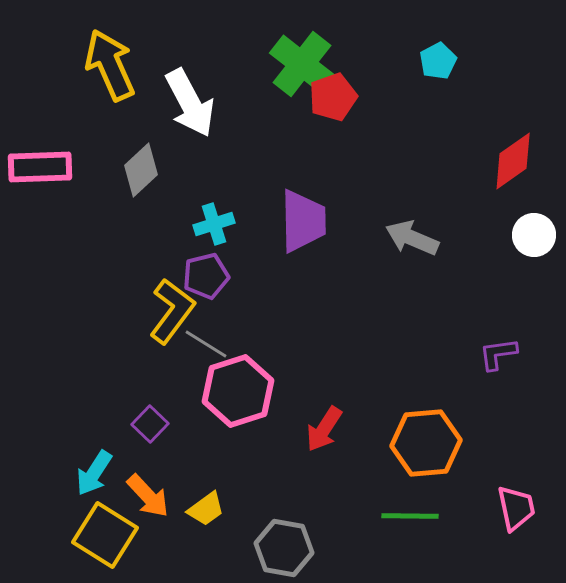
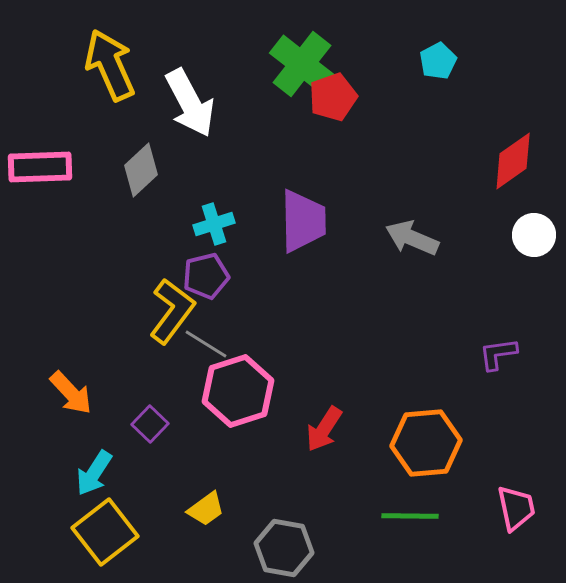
orange arrow: moved 77 px left, 103 px up
yellow square: moved 3 px up; rotated 20 degrees clockwise
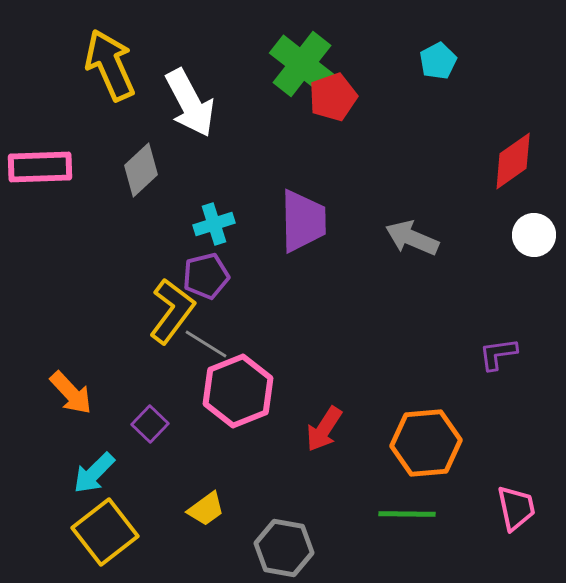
pink hexagon: rotated 4 degrees counterclockwise
cyan arrow: rotated 12 degrees clockwise
green line: moved 3 px left, 2 px up
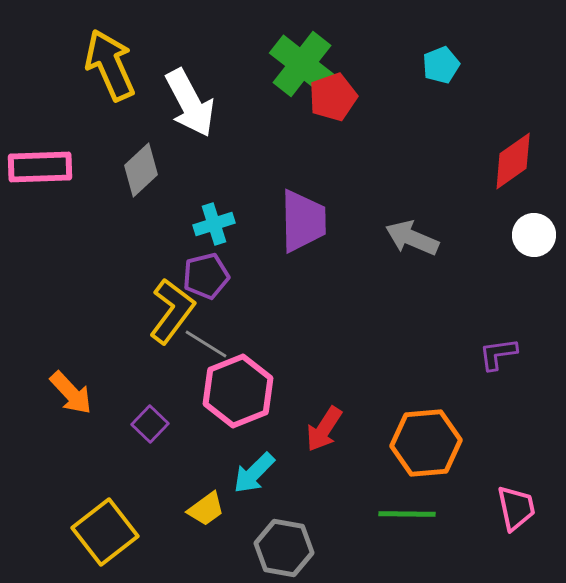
cyan pentagon: moved 3 px right, 4 px down; rotated 6 degrees clockwise
cyan arrow: moved 160 px right
